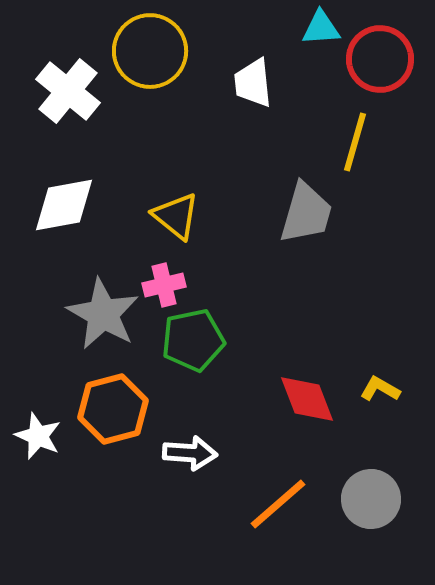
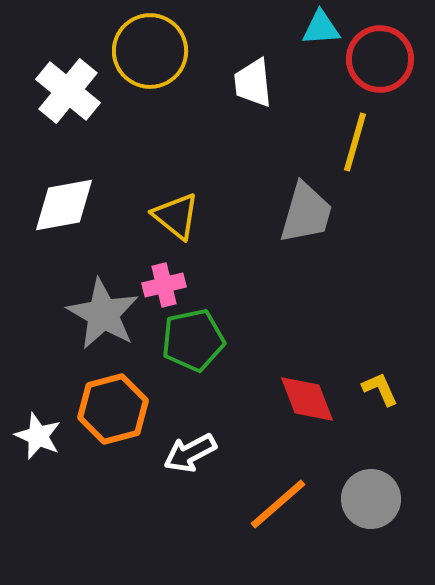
yellow L-shape: rotated 36 degrees clockwise
white arrow: rotated 148 degrees clockwise
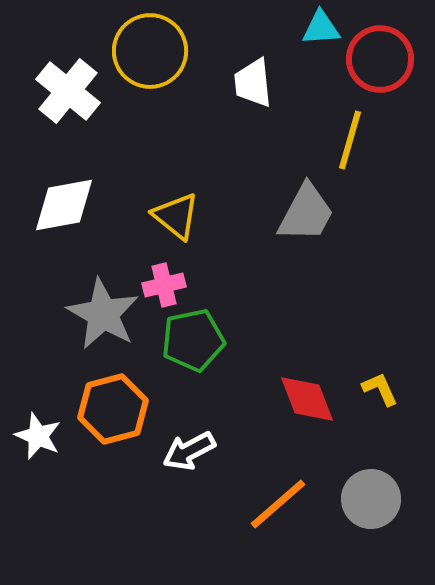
yellow line: moved 5 px left, 2 px up
gray trapezoid: rotated 12 degrees clockwise
white arrow: moved 1 px left, 2 px up
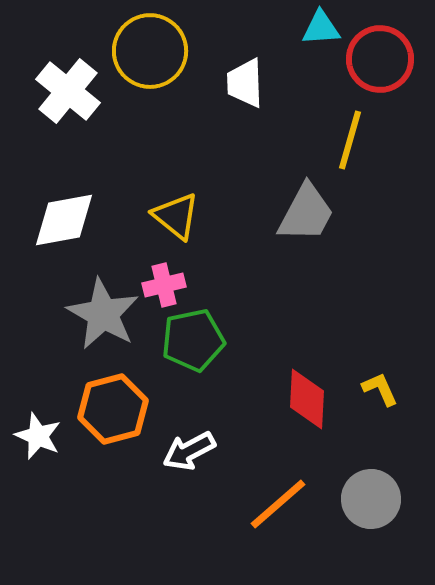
white trapezoid: moved 8 px left; rotated 4 degrees clockwise
white diamond: moved 15 px down
red diamond: rotated 24 degrees clockwise
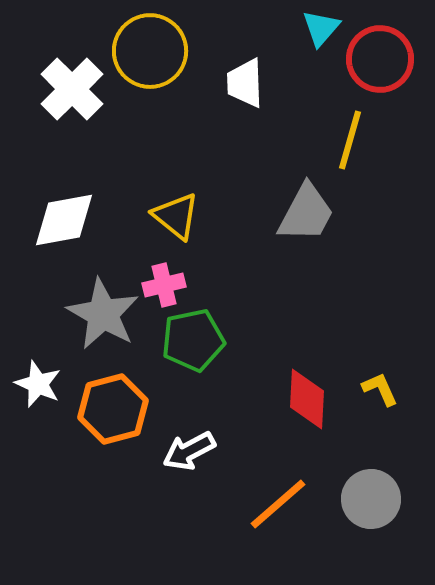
cyan triangle: rotated 45 degrees counterclockwise
white cross: moved 4 px right, 2 px up; rotated 6 degrees clockwise
white star: moved 52 px up
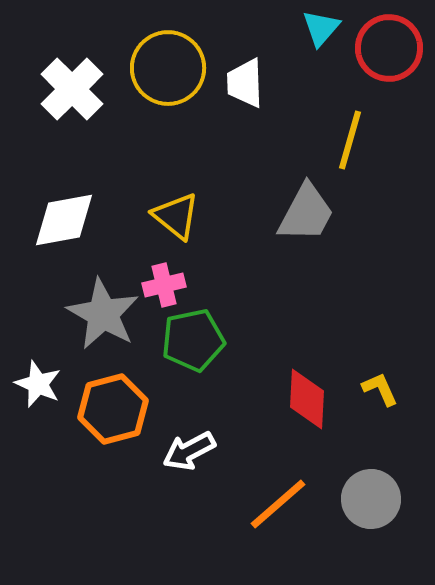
yellow circle: moved 18 px right, 17 px down
red circle: moved 9 px right, 11 px up
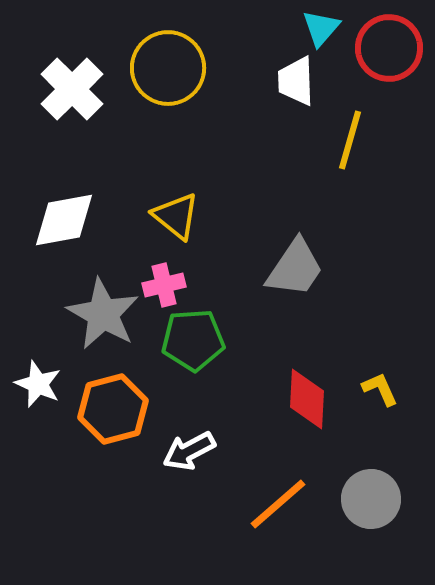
white trapezoid: moved 51 px right, 2 px up
gray trapezoid: moved 11 px left, 55 px down; rotated 6 degrees clockwise
green pentagon: rotated 8 degrees clockwise
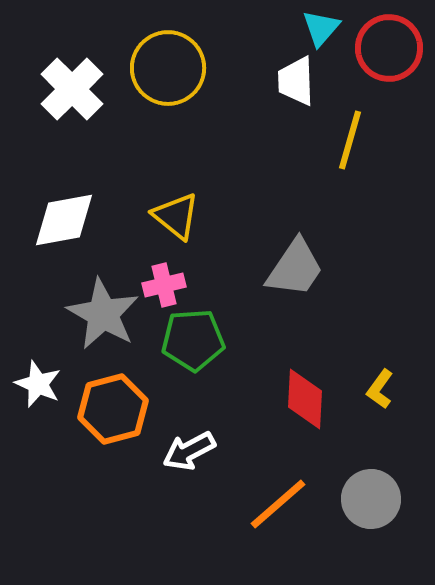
yellow L-shape: rotated 120 degrees counterclockwise
red diamond: moved 2 px left
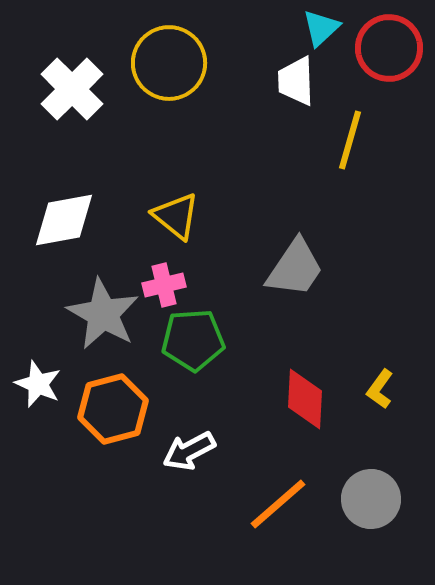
cyan triangle: rotated 6 degrees clockwise
yellow circle: moved 1 px right, 5 px up
